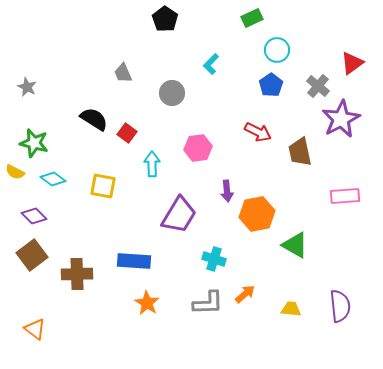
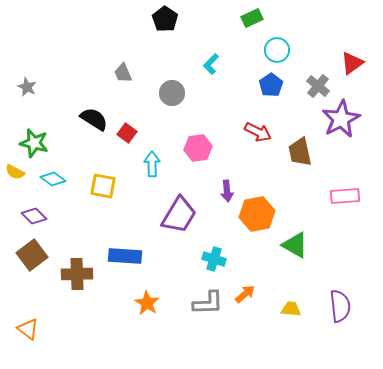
blue rectangle: moved 9 px left, 5 px up
orange triangle: moved 7 px left
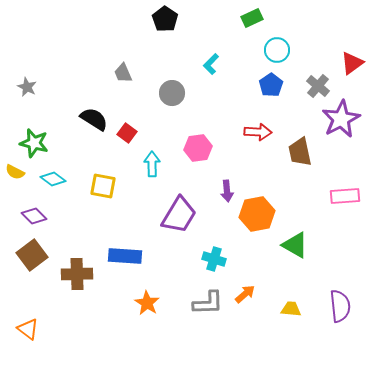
red arrow: rotated 24 degrees counterclockwise
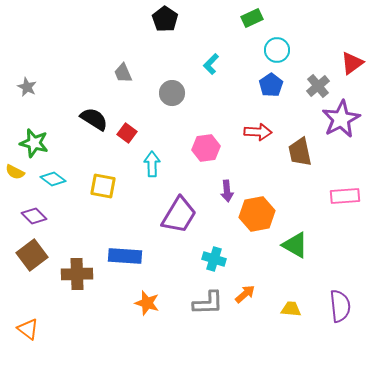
gray cross: rotated 10 degrees clockwise
pink hexagon: moved 8 px right
orange star: rotated 15 degrees counterclockwise
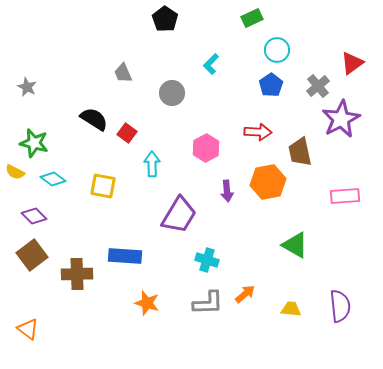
pink hexagon: rotated 20 degrees counterclockwise
orange hexagon: moved 11 px right, 32 px up
cyan cross: moved 7 px left, 1 px down
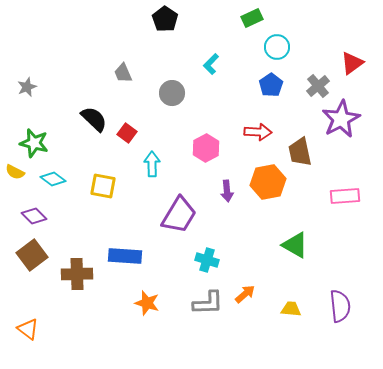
cyan circle: moved 3 px up
gray star: rotated 24 degrees clockwise
black semicircle: rotated 12 degrees clockwise
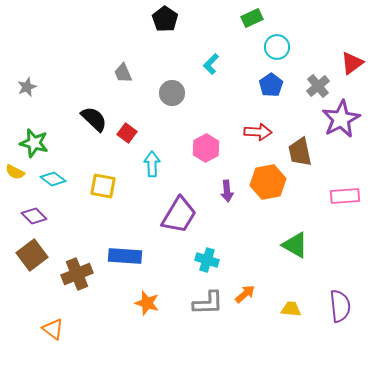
brown cross: rotated 20 degrees counterclockwise
orange triangle: moved 25 px right
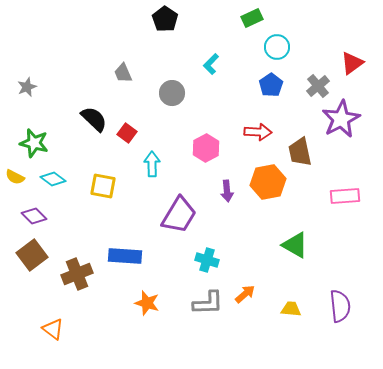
yellow semicircle: moved 5 px down
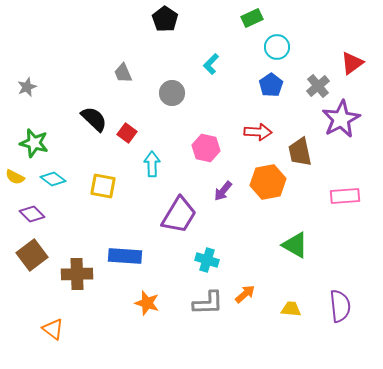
pink hexagon: rotated 20 degrees counterclockwise
purple arrow: moved 4 px left; rotated 45 degrees clockwise
purple diamond: moved 2 px left, 2 px up
brown cross: rotated 20 degrees clockwise
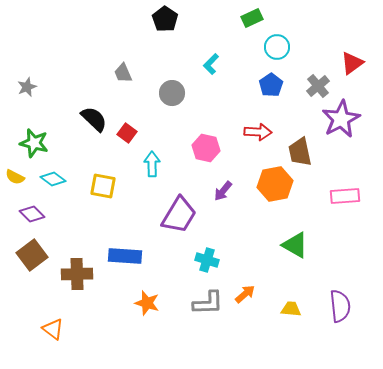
orange hexagon: moved 7 px right, 2 px down
